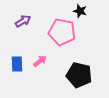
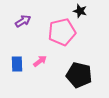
pink pentagon: rotated 24 degrees counterclockwise
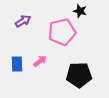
black pentagon: rotated 15 degrees counterclockwise
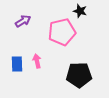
pink arrow: moved 3 px left; rotated 64 degrees counterclockwise
